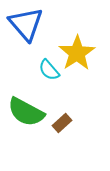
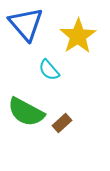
yellow star: moved 1 px right, 17 px up
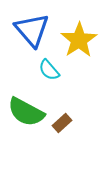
blue triangle: moved 6 px right, 6 px down
yellow star: moved 1 px right, 4 px down
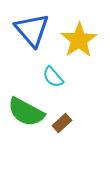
cyan semicircle: moved 4 px right, 7 px down
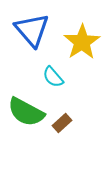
yellow star: moved 3 px right, 2 px down
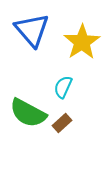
cyan semicircle: moved 10 px right, 10 px down; rotated 65 degrees clockwise
green semicircle: moved 2 px right, 1 px down
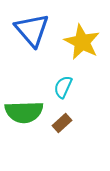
yellow star: rotated 12 degrees counterclockwise
green semicircle: moved 4 px left, 1 px up; rotated 30 degrees counterclockwise
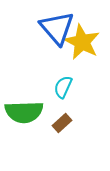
blue triangle: moved 25 px right, 2 px up
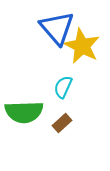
yellow star: moved 4 px down
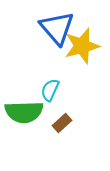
yellow star: rotated 30 degrees clockwise
cyan semicircle: moved 13 px left, 3 px down
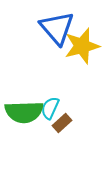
cyan semicircle: moved 18 px down
